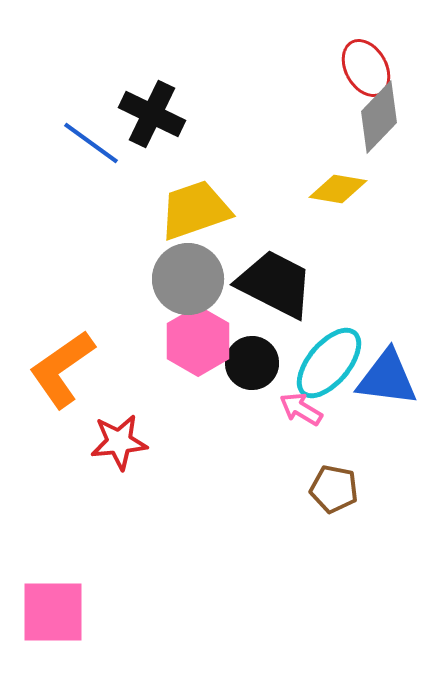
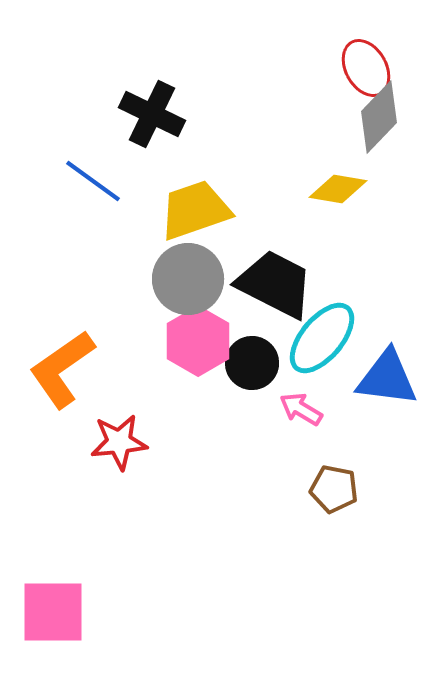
blue line: moved 2 px right, 38 px down
cyan ellipse: moved 7 px left, 25 px up
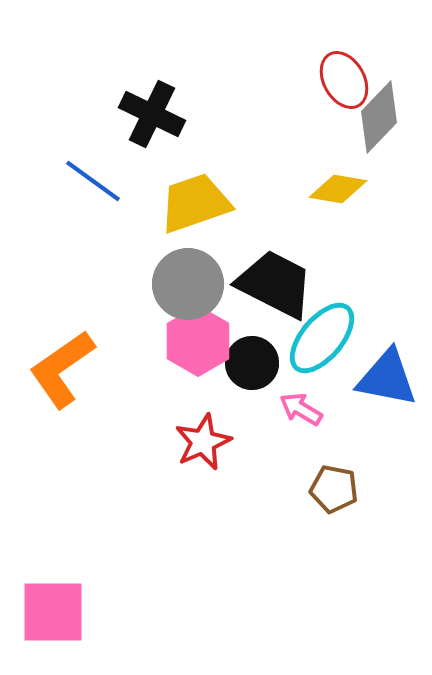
red ellipse: moved 22 px left, 12 px down
yellow trapezoid: moved 7 px up
gray circle: moved 5 px down
blue triangle: rotated 4 degrees clockwise
red star: moved 84 px right; rotated 18 degrees counterclockwise
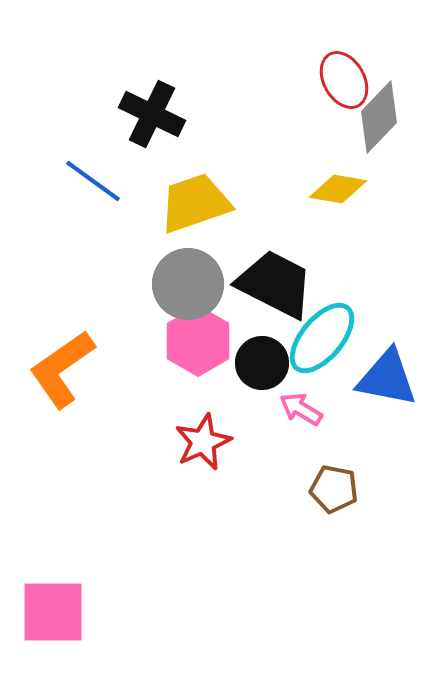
black circle: moved 10 px right
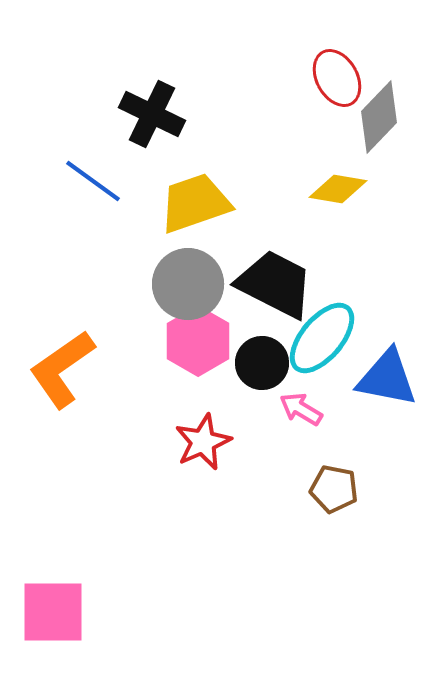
red ellipse: moved 7 px left, 2 px up
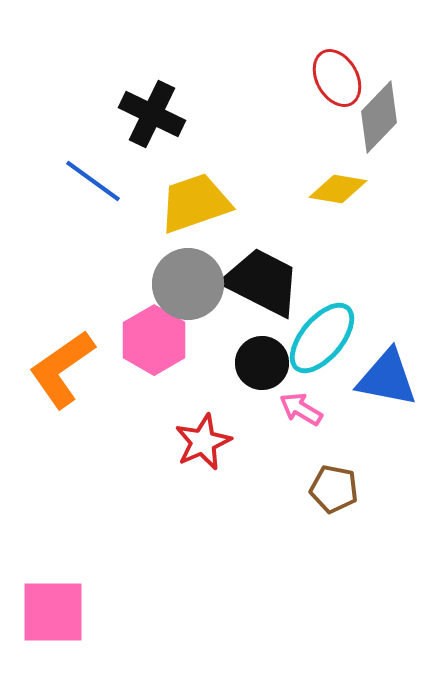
black trapezoid: moved 13 px left, 2 px up
pink hexagon: moved 44 px left, 1 px up
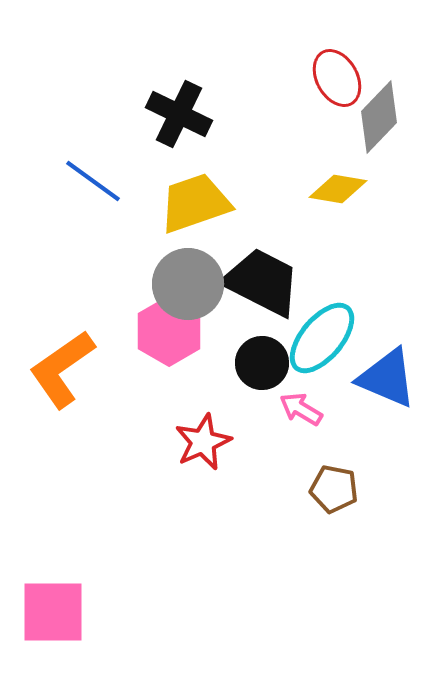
black cross: moved 27 px right
pink hexagon: moved 15 px right, 9 px up
blue triangle: rotated 12 degrees clockwise
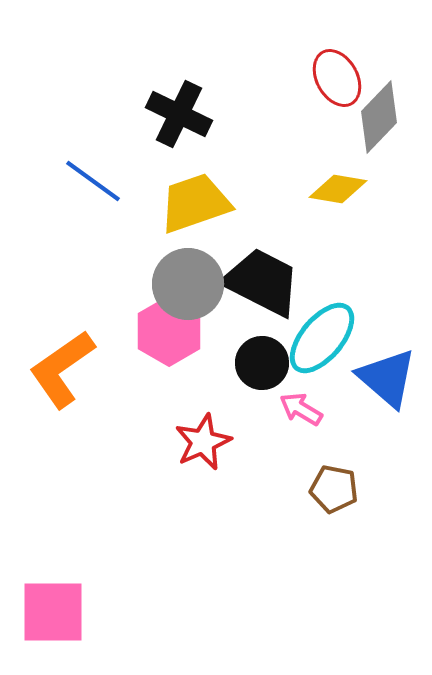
blue triangle: rotated 18 degrees clockwise
